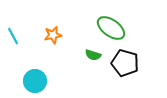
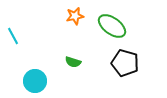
green ellipse: moved 1 px right, 2 px up
orange star: moved 22 px right, 19 px up
green semicircle: moved 20 px left, 7 px down
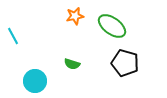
green semicircle: moved 1 px left, 2 px down
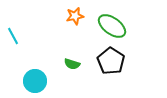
black pentagon: moved 14 px left, 2 px up; rotated 16 degrees clockwise
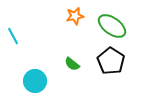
green semicircle: rotated 21 degrees clockwise
